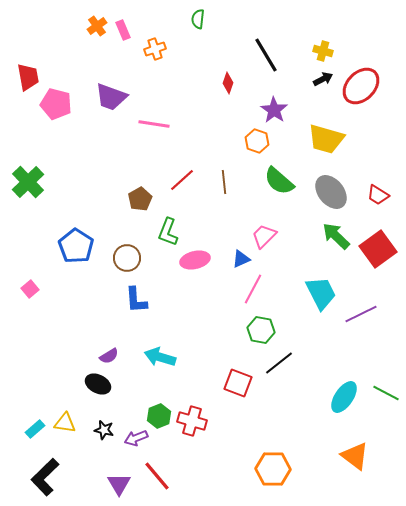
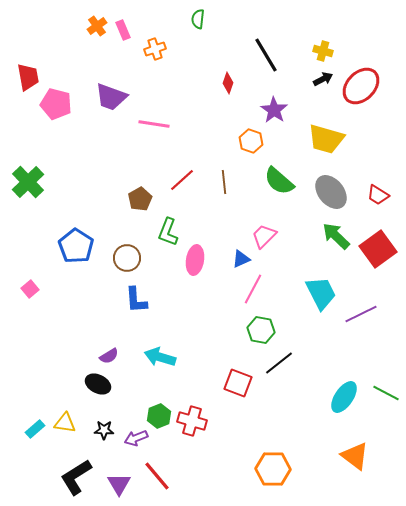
orange hexagon at (257, 141): moved 6 px left
pink ellipse at (195, 260): rotated 68 degrees counterclockwise
black star at (104, 430): rotated 12 degrees counterclockwise
black L-shape at (45, 477): moved 31 px right; rotated 12 degrees clockwise
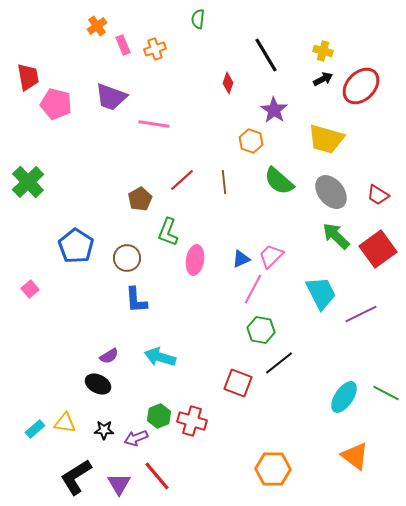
pink rectangle at (123, 30): moved 15 px down
pink trapezoid at (264, 236): moved 7 px right, 20 px down
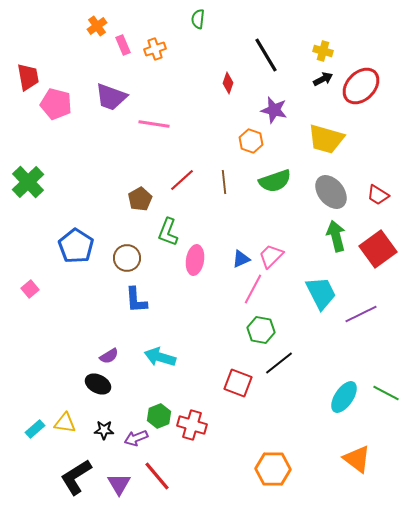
purple star at (274, 110): rotated 20 degrees counterclockwise
green semicircle at (279, 181): moved 4 px left; rotated 60 degrees counterclockwise
green arrow at (336, 236): rotated 32 degrees clockwise
red cross at (192, 421): moved 4 px down
orange triangle at (355, 456): moved 2 px right, 3 px down
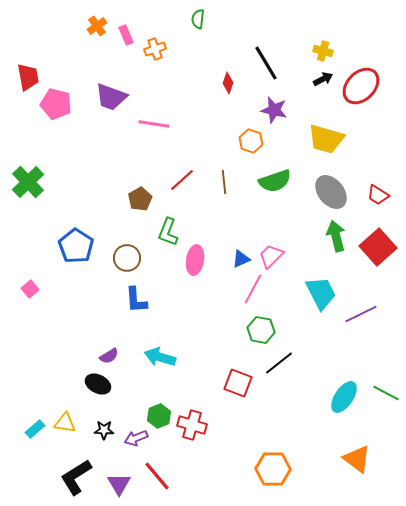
pink rectangle at (123, 45): moved 3 px right, 10 px up
black line at (266, 55): moved 8 px down
red square at (378, 249): moved 2 px up; rotated 6 degrees counterclockwise
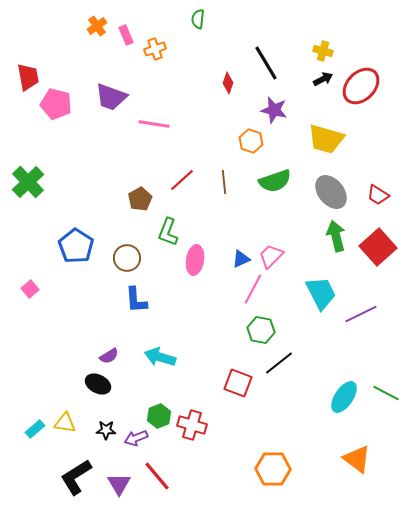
black star at (104, 430): moved 2 px right
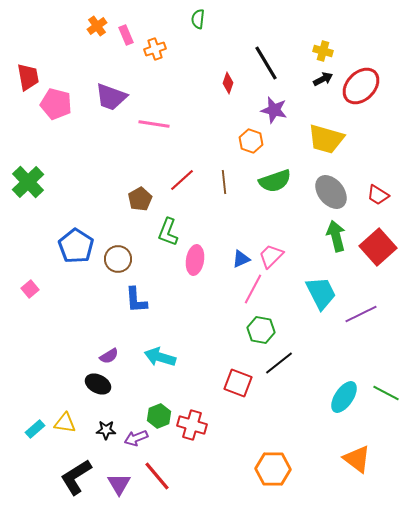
brown circle at (127, 258): moved 9 px left, 1 px down
